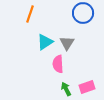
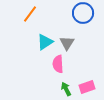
orange line: rotated 18 degrees clockwise
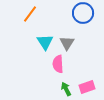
cyan triangle: rotated 30 degrees counterclockwise
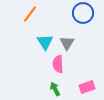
green arrow: moved 11 px left
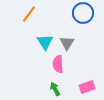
orange line: moved 1 px left
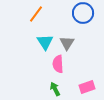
orange line: moved 7 px right
